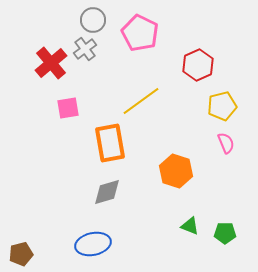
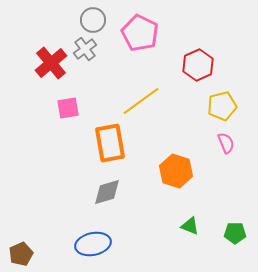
green pentagon: moved 10 px right
brown pentagon: rotated 10 degrees counterclockwise
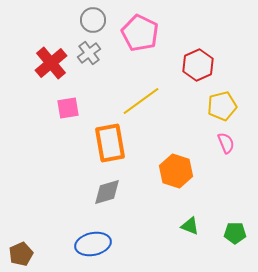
gray cross: moved 4 px right, 4 px down
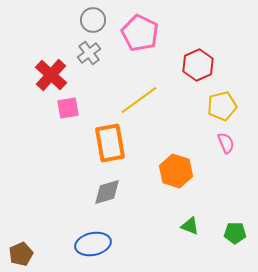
red cross: moved 12 px down; rotated 8 degrees counterclockwise
yellow line: moved 2 px left, 1 px up
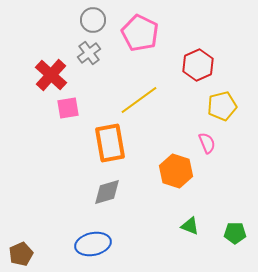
pink semicircle: moved 19 px left
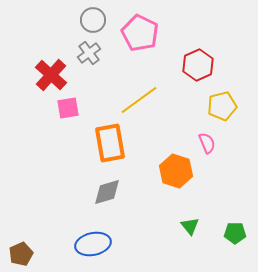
green triangle: rotated 30 degrees clockwise
